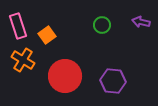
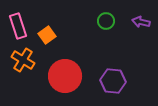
green circle: moved 4 px right, 4 px up
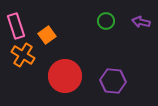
pink rectangle: moved 2 px left
orange cross: moved 5 px up
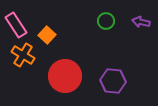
pink rectangle: moved 1 px up; rotated 15 degrees counterclockwise
orange square: rotated 12 degrees counterclockwise
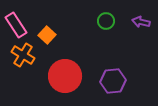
purple hexagon: rotated 10 degrees counterclockwise
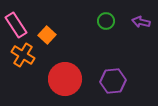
red circle: moved 3 px down
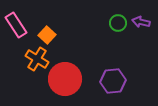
green circle: moved 12 px right, 2 px down
orange cross: moved 14 px right, 4 px down
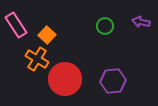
green circle: moved 13 px left, 3 px down
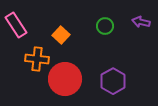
orange square: moved 14 px right
orange cross: rotated 25 degrees counterclockwise
purple hexagon: rotated 25 degrees counterclockwise
